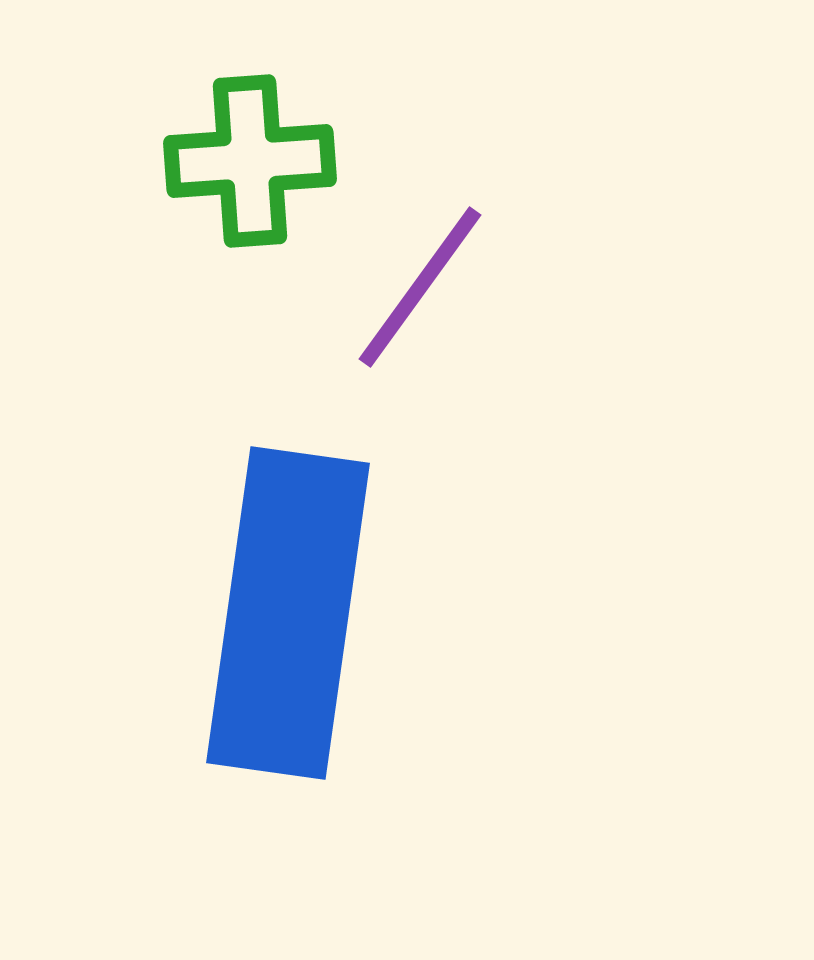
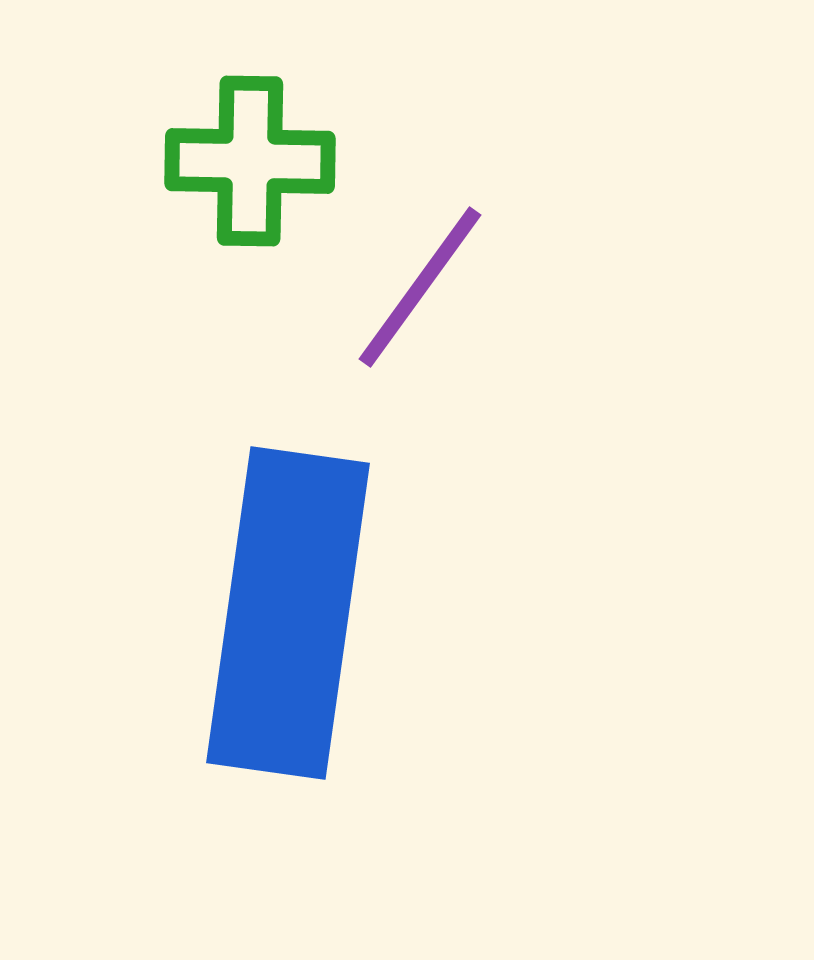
green cross: rotated 5 degrees clockwise
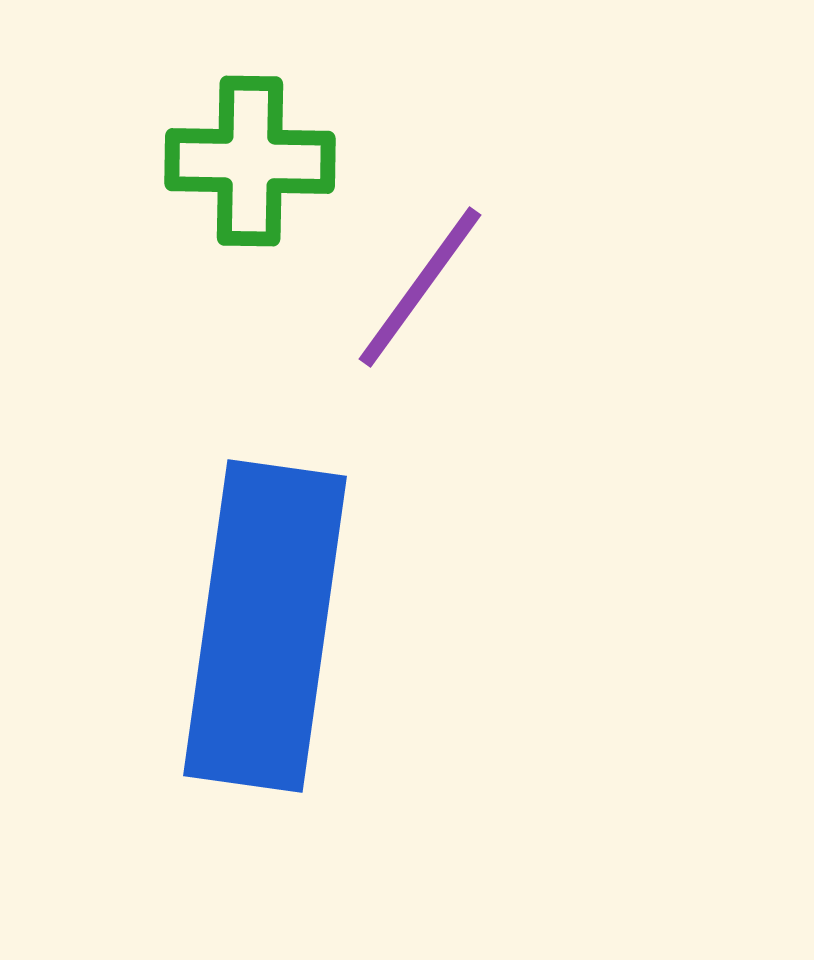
blue rectangle: moved 23 px left, 13 px down
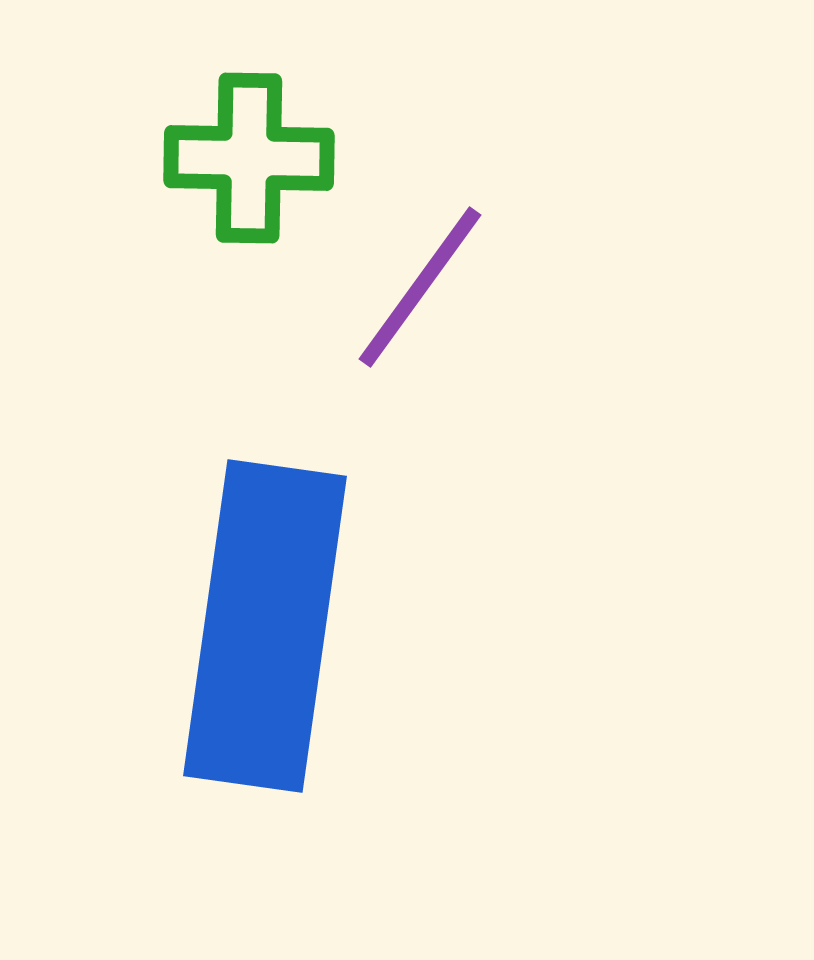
green cross: moved 1 px left, 3 px up
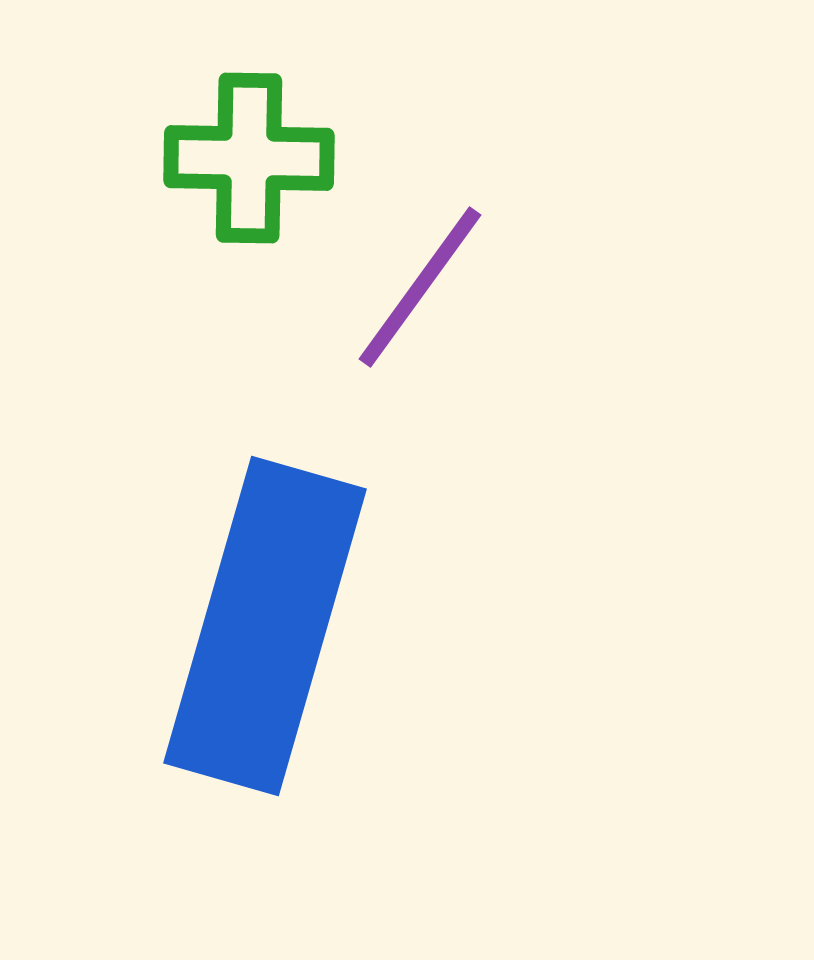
blue rectangle: rotated 8 degrees clockwise
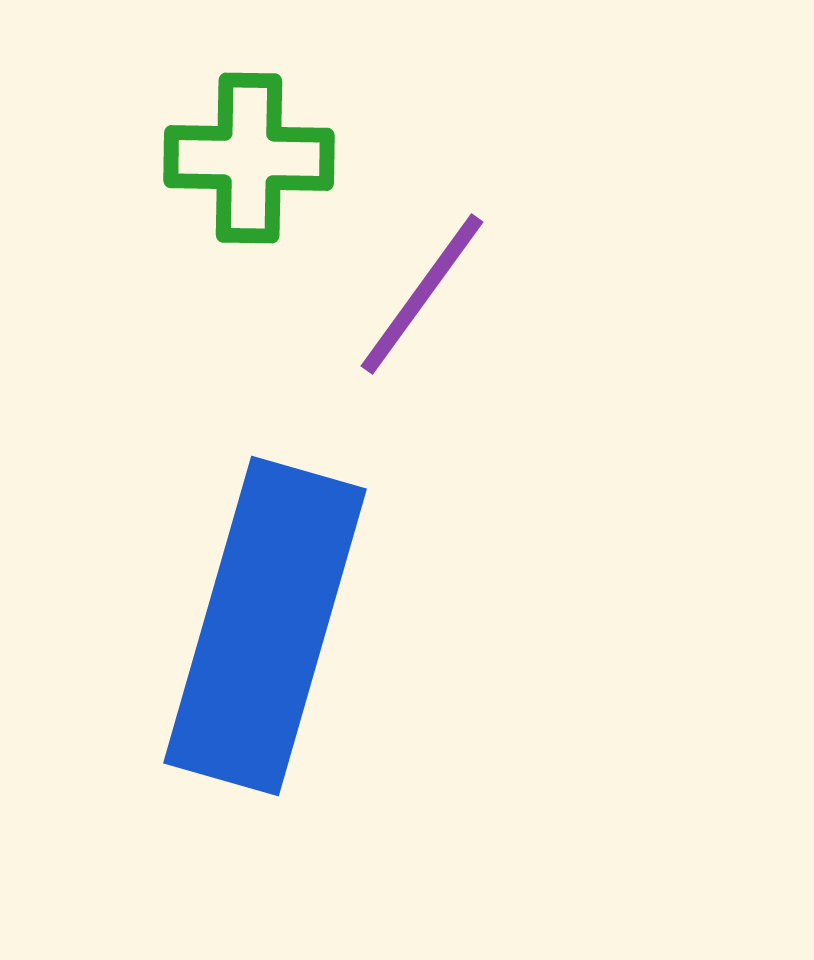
purple line: moved 2 px right, 7 px down
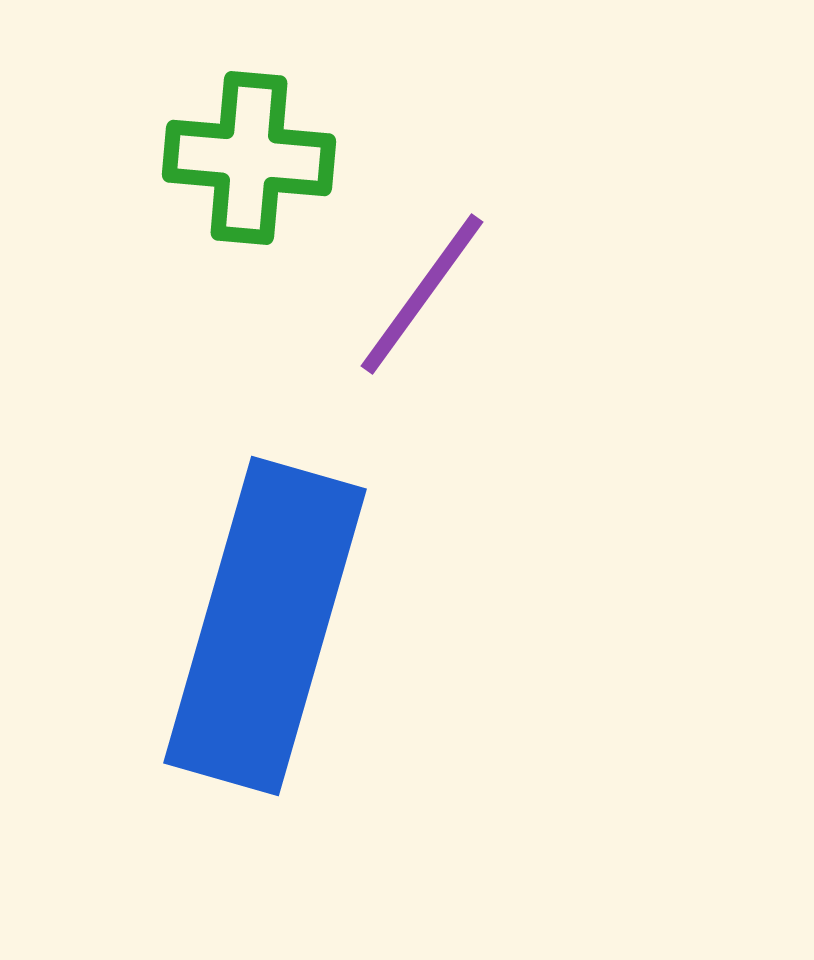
green cross: rotated 4 degrees clockwise
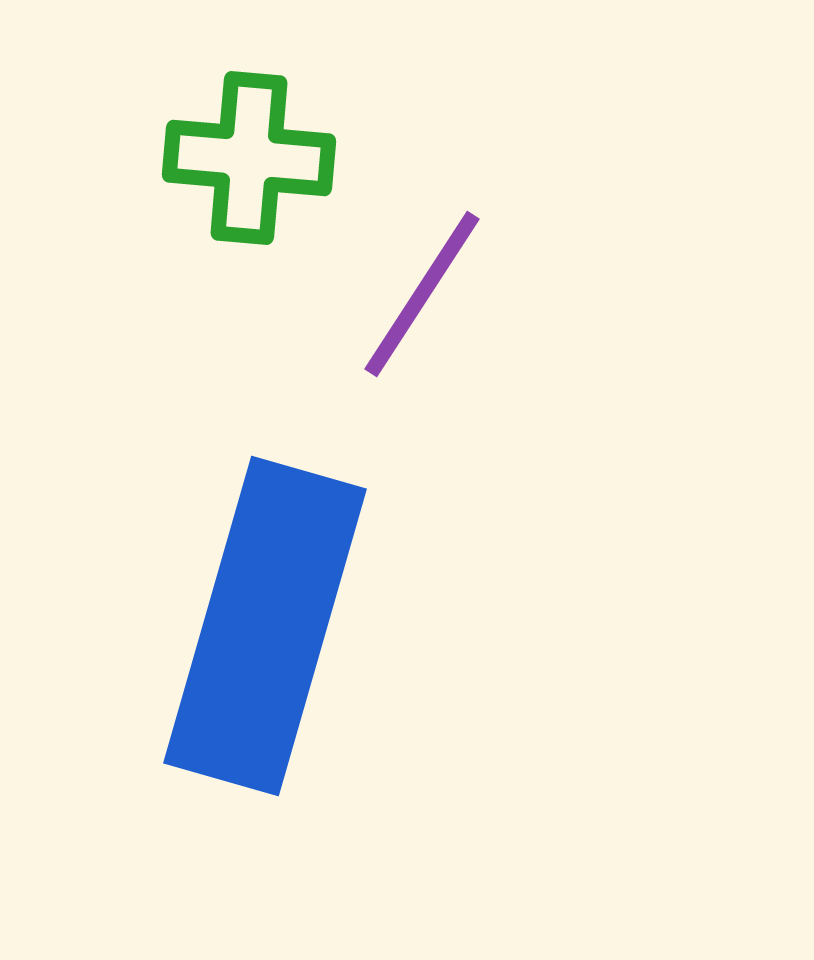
purple line: rotated 3 degrees counterclockwise
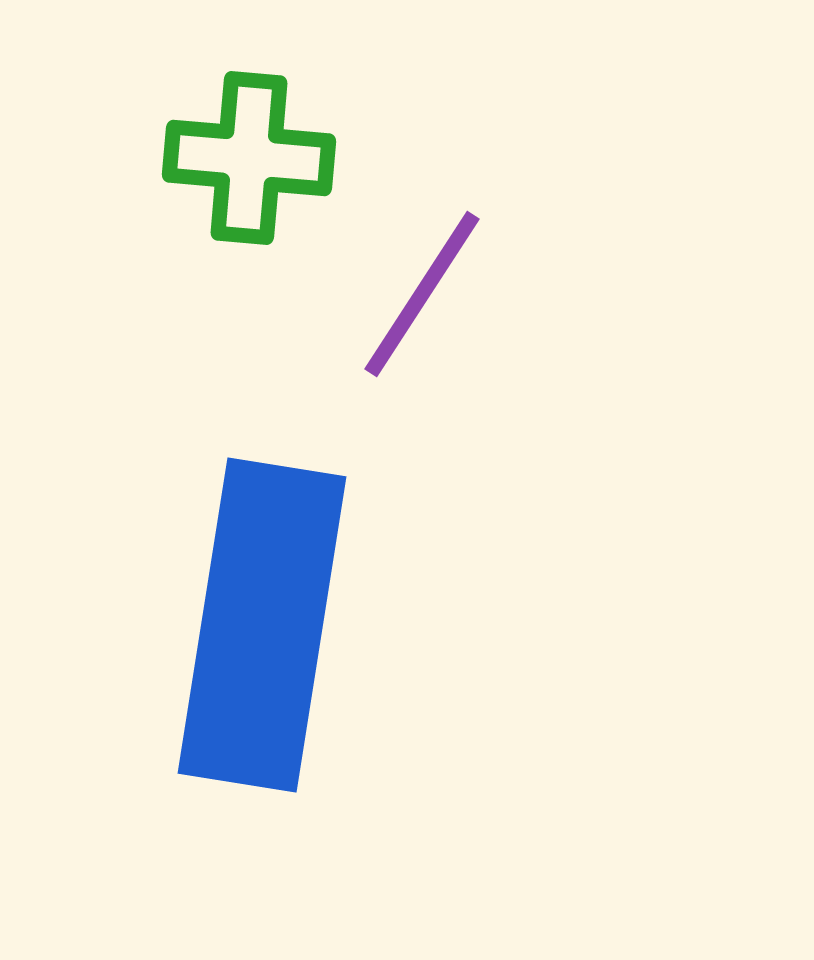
blue rectangle: moved 3 px left, 1 px up; rotated 7 degrees counterclockwise
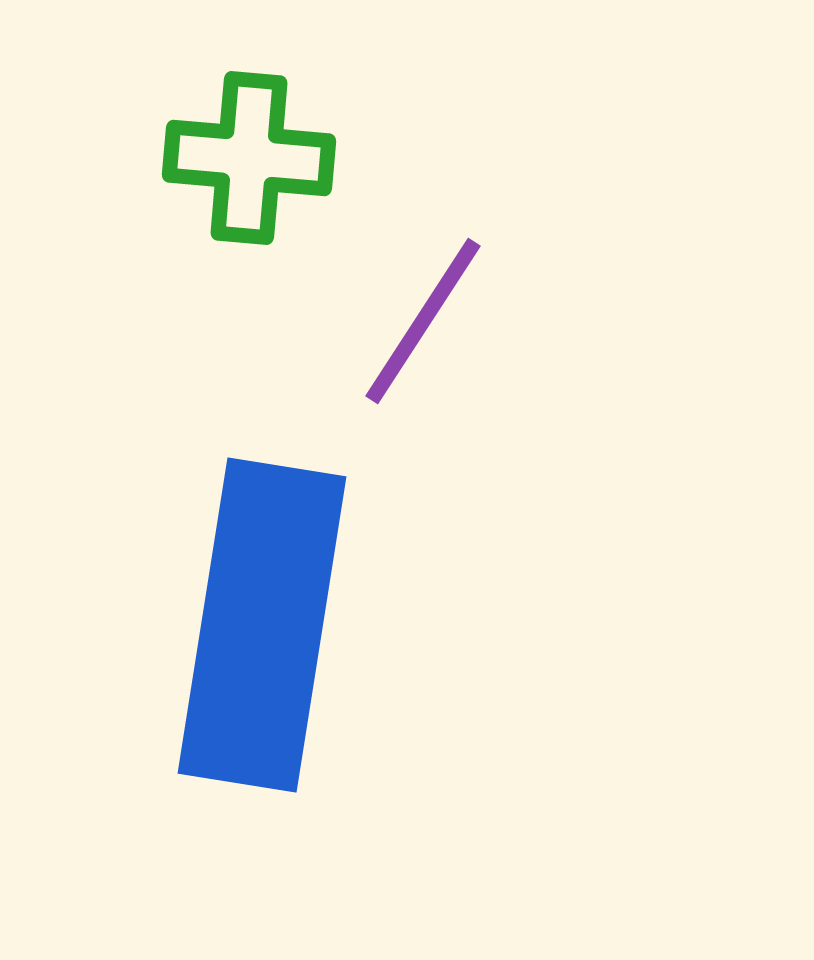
purple line: moved 1 px right, 27 px down
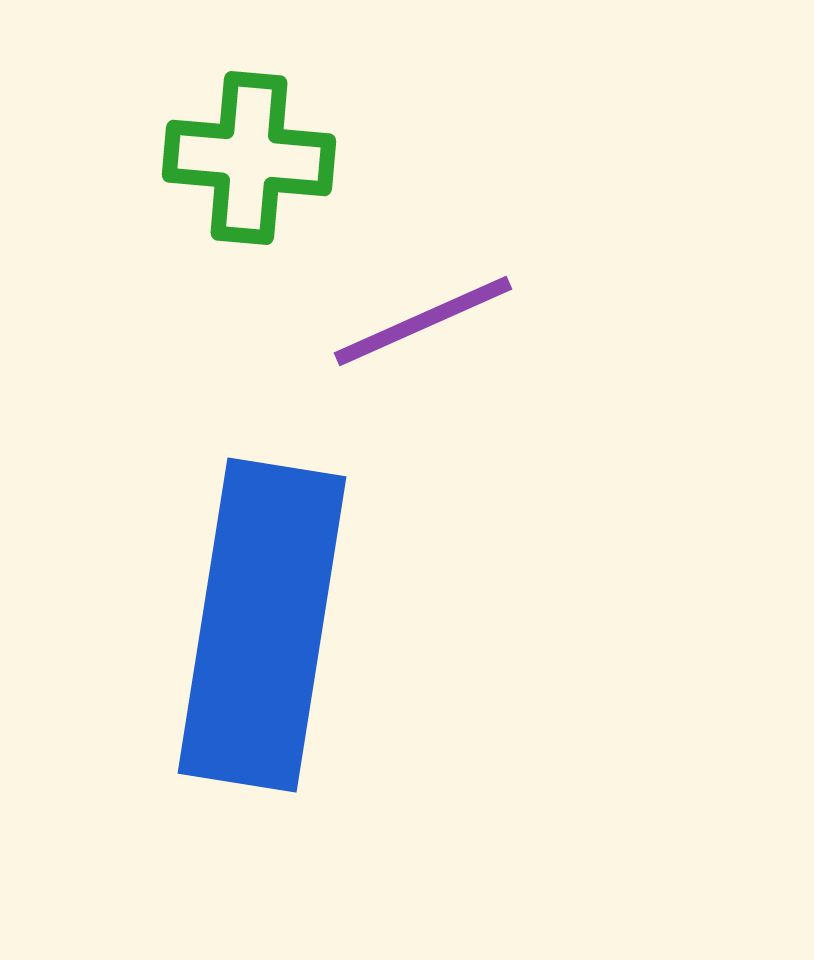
purple line: rotated 33 degrees clockwise
